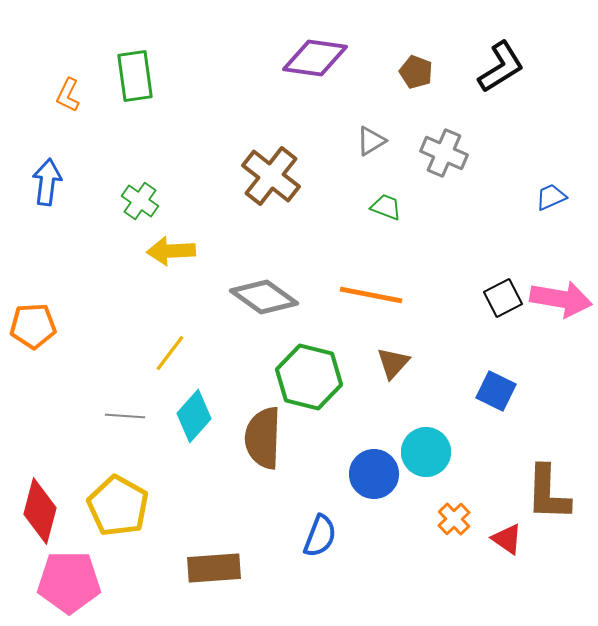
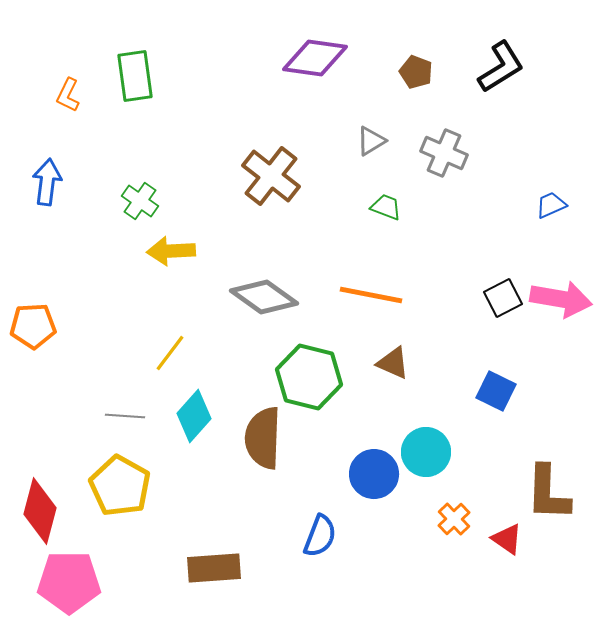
blue trapezoid: moved 8 px down
brown triangle: rotated 48 degrees counterclockwise
yellow pentagon: moved 2 px right, 20 px up
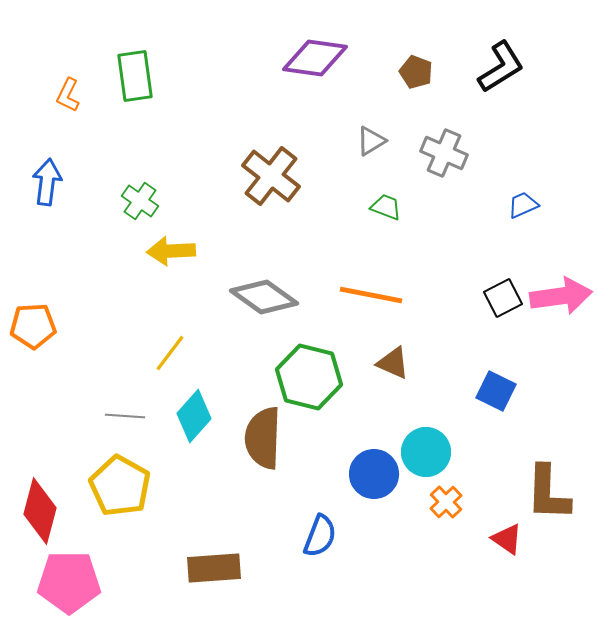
blue trapezoid: moved 28 px left
pink arrow: moved 3 px up; rotated 18 degrees counterclockwise
orange cross: moved 8 px left, 17 px up
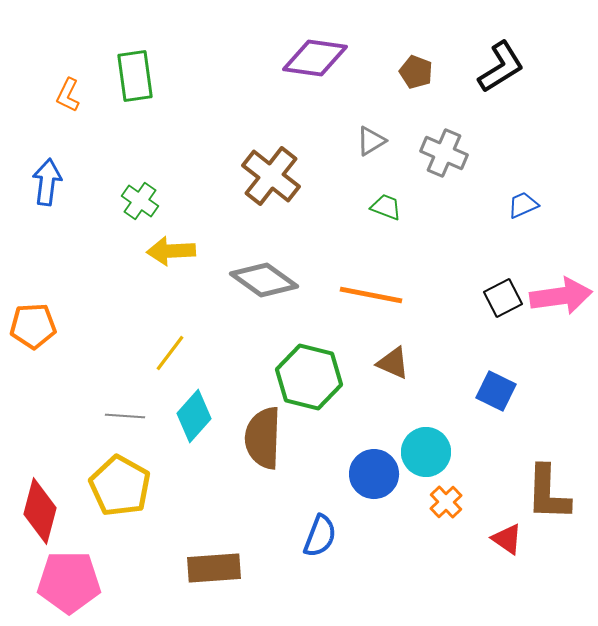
gray diamond: moved 17 px up
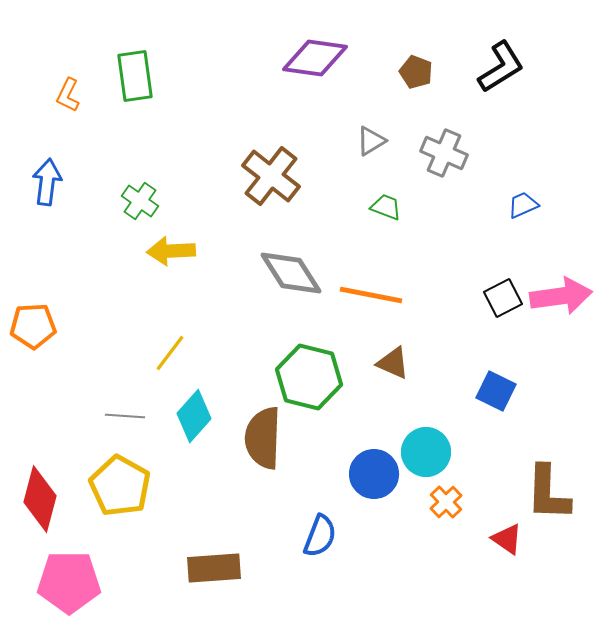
gray diamond: moved 27 px right, 7 px up; rotated 22 degrees clockwise
red diamond: moved 12 px up
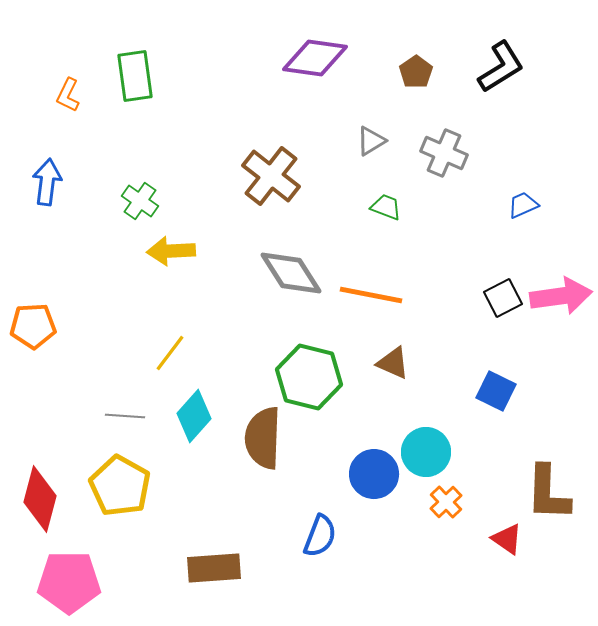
brown pentagon: rotated 16 degrees clockwise
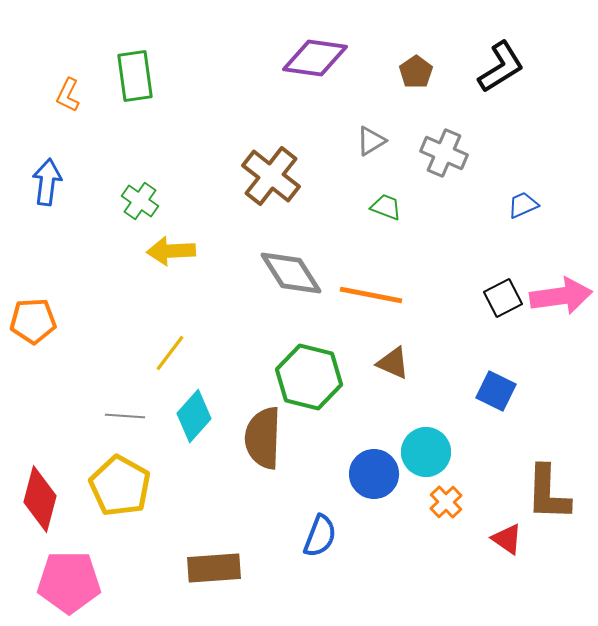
orange pentagon: moved 5 px up
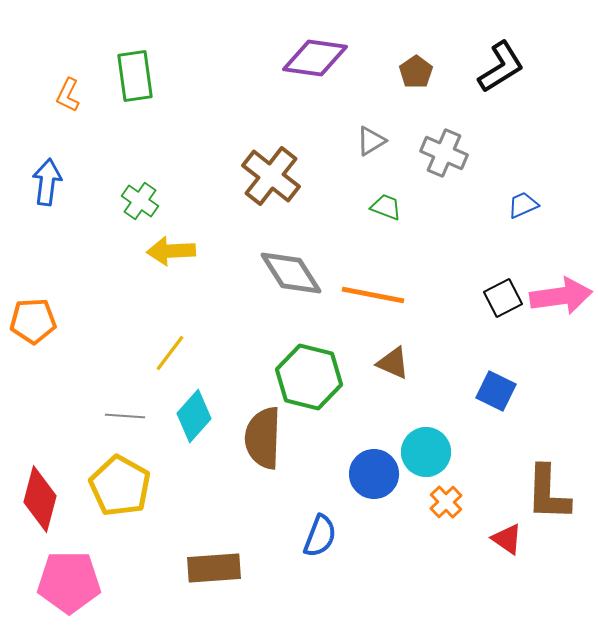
orange line: moved 2 px right
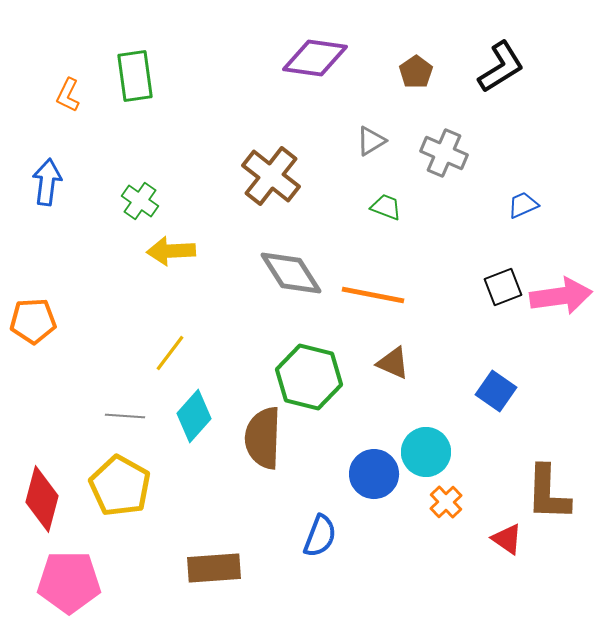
black square: moved 11 px up; rotated 6 degrees clockwise
blue square: rotated 9 degrees clockwise
red diamond: moved 2 px right
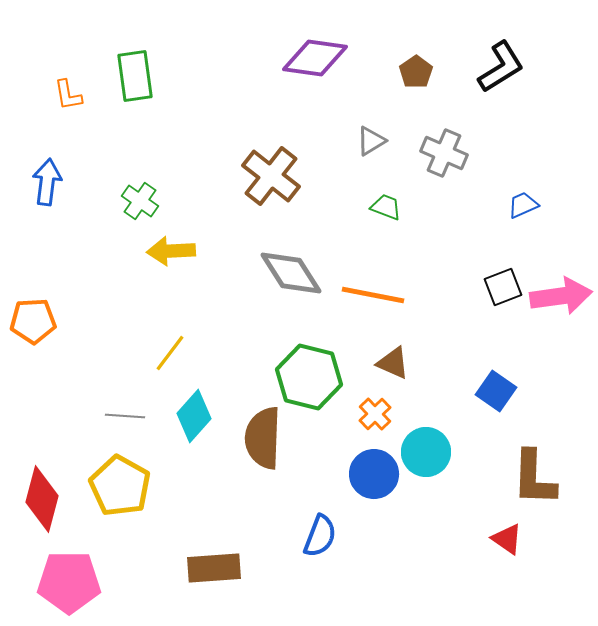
orange L-shape: rotated 36 degrees counterclockwise
brown L-shape: moved 14 px left, 15 px up
orange cross: moved 71 px left, 88 px up
